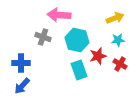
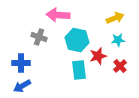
pink arrow: moved 1 px left
gray cross: moved 4 px left
red cross: moved 2 px down; rotated 16 degrees clockwise
cyan rectangle: rotated 12 degrees clockwise
blue arrow: rotated 18 degrees clockwise
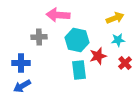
gray cross: rotated 21 degrees counterclockwise
red cross: moved 5 px right, 3 px up
